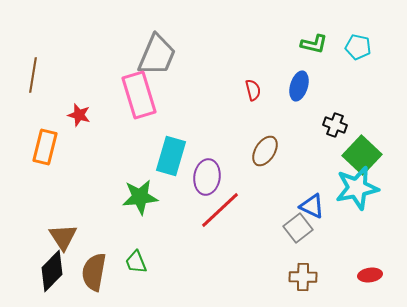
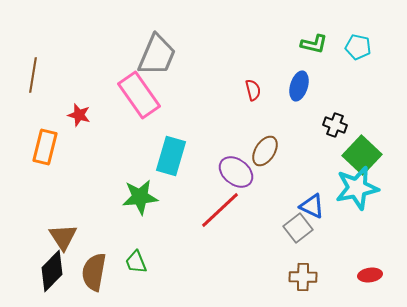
pink rectangle: rotated 18 degrees counterclockwise
purple ellipse: moved 29 px right, 5 px up; rotated 60 degrees counterclockwise
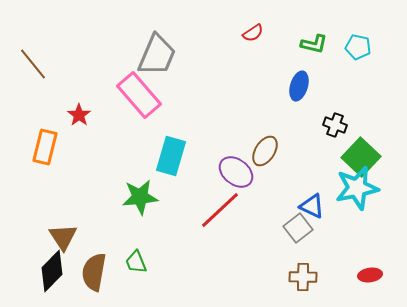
brown line: moved 11 px up; rotated 48 degrees counterclockwise
red semicircle: moved 57 px up; rotated 70 degrees clockwise
pink rectangle: rotated 6 degrees counterclockwise
red star: rotated 20 degrees clockwise
green square: moved 1 px left, 2 px down
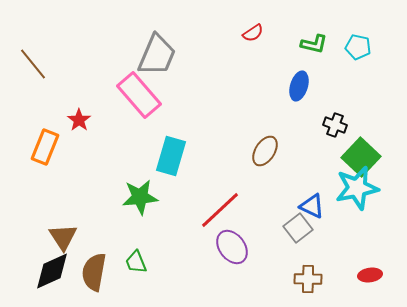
red star: moved 5 px down
orange rectangle: rotated 8 degrees clockwise
purple ellipse: moved 4 px left, 75 px down; rotated 16 degrees clockwise
black diamond: rotated 21 degrees clockwise
brown cross: moved 5 px right, 2 px down
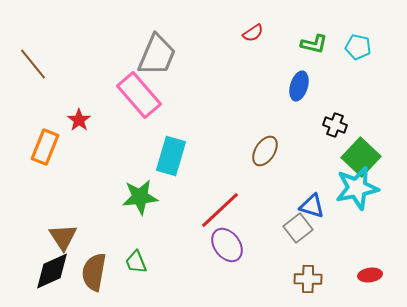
blue triangle: rotated 8 degrees counterclockwise
purple ellipse: moved 5 px left, 2 px up
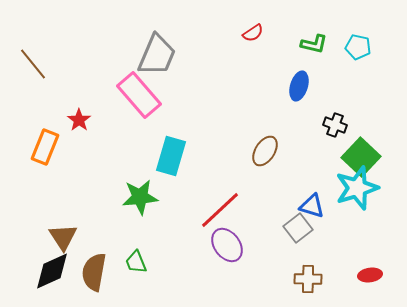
cyan star: rotated 6 degrees counterclockwise
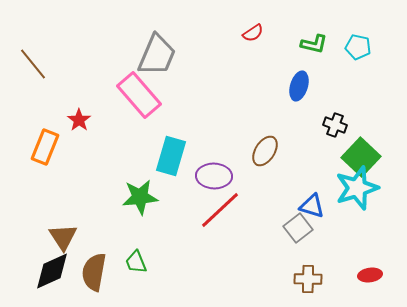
purple ellipse: moved 13 px left, 69 px up; rotated 52 degrees counterclockwise
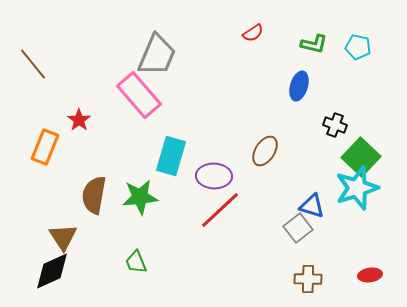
brown semicircle: moved 77 px up
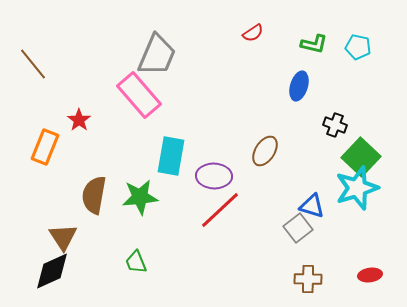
cyan rectangle: rotated 6 degrees counterclockwise
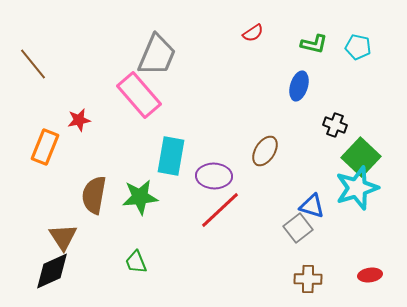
red star: rotated 25 degrees clockwise
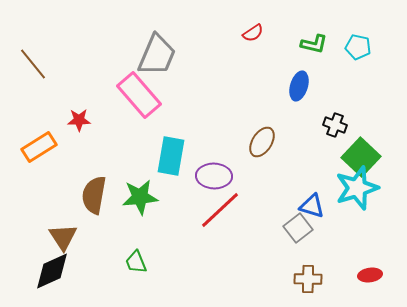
red star: rotated 10 degrees clockwise
orange rectangle: moved 6 px left; rotated 36 degrees clockwise
brown ellipse: moved 3 px left, 9 px up
